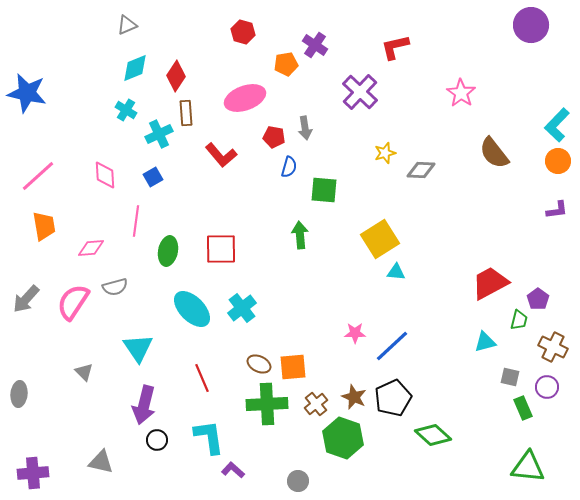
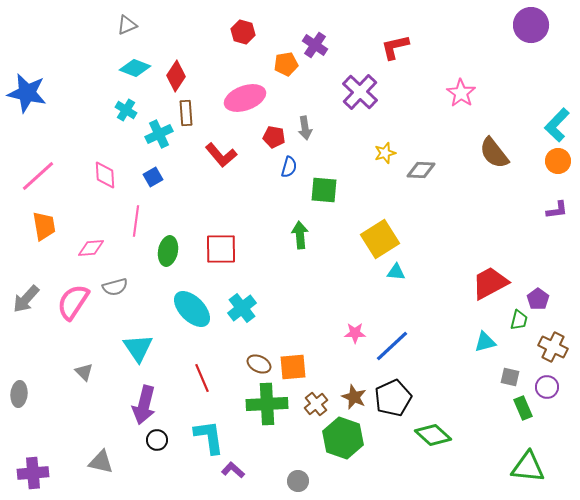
cyan diamond at (135, 68): rotated 44 degrees clockwise
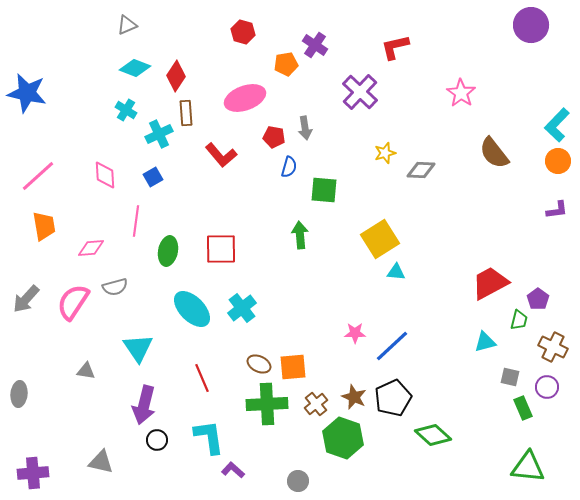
gray triangle at (84, 372): moved 2 px right, 1 px up; rotated 36 degrees counterclockwise
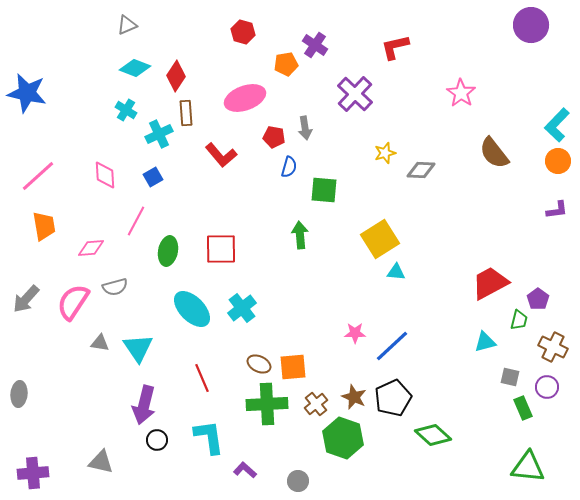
purple cross at (360, 92): moved 5 px left, 2 px down
pink line at (136, 221): rotated 20 degrees clockwise
gray triangle at (86, 371): moved 14 px right, 28 px up
purple L-shape at (233, 470): moved 12 px right
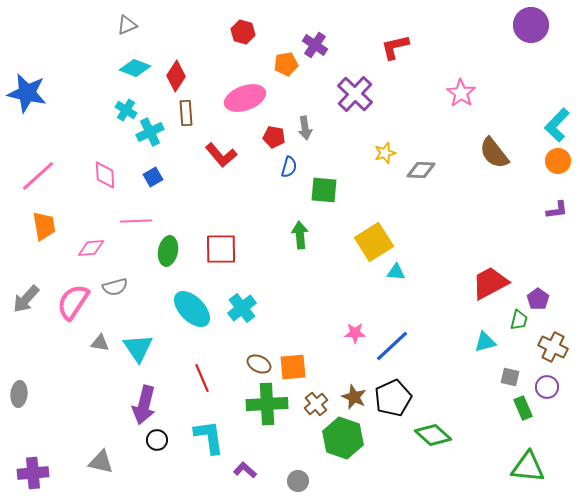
cyan cross at (159, 134): moved 9 px left, 2 px up
pink line at (136, 221): rotated 60 degrees clockwise
yellow square at (380, 239): moved 6 px left, 3 px down
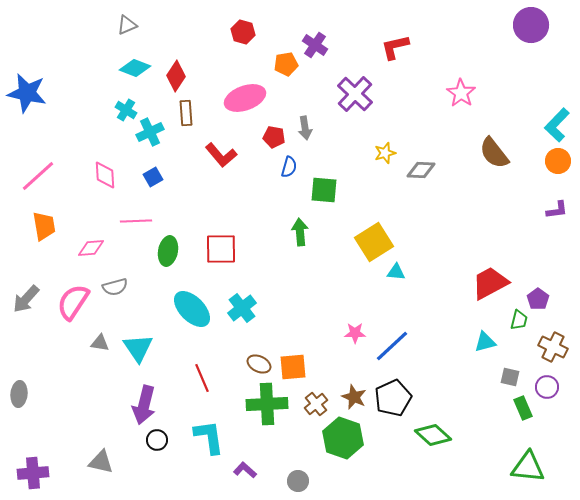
green arrow at (300, 235): moved 3 px up
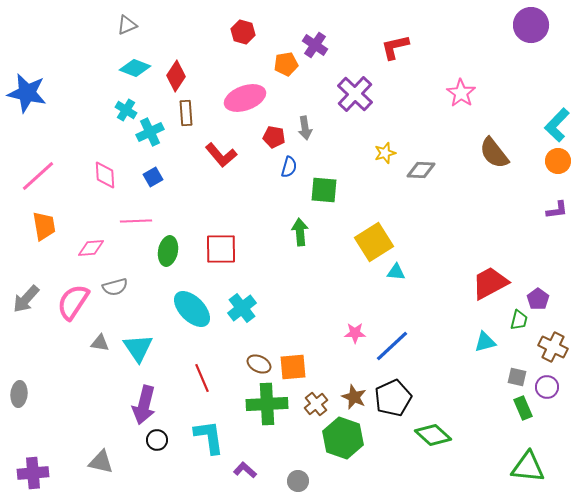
gray square at (510, 377): moved 7 px right
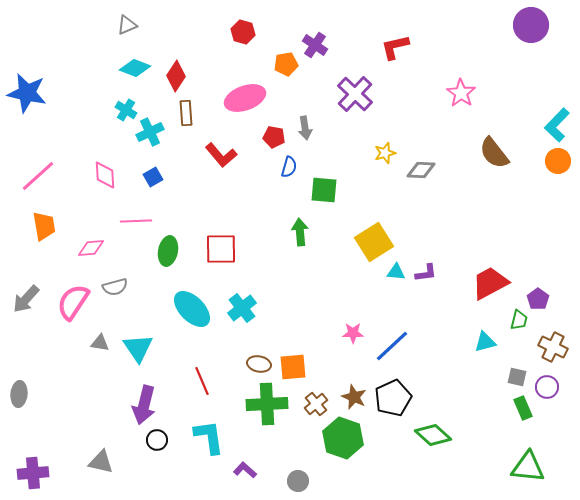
purple L-shape at (557, 210): moved 131 px left, 63 px down
pink star at (355, 333): moved 2 px left
brown ellipse at (259, 364): rotated 15 degrees counterclockwise
red line at (202, 378): moved 3 px down
